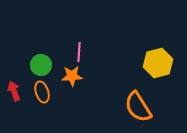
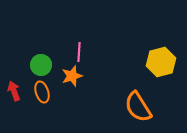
yellow hexagon: moved 3 px right, 1 px up
orange star: rotated 15 degrees counterclockwise
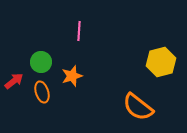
pink line: moved 21 px up
green circle: moved 3 px up
red arrow: moved 10 px up; rotated 72 degrees clockwise
orange semicircle: rotated 20 degrees counterclockwise
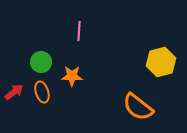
orange star: rotated 20 degrees clockwise
red arrow: moved 11 px down
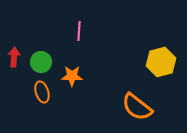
red arrow: moved 35 px up; rotated 48 degrees counterclockwise
orange semicircle: moved 1 px left
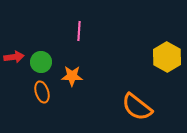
red arrow: rotated 78 degrees clockwise
yellow hexagon: moved 6 px right, 5 px up; rotated 16 degrees counterclockwise
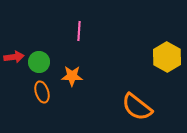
green circle: moved 2 px left
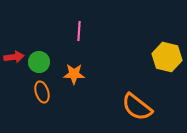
yellow hexagon: rotated 16 degrees counterclockwise
orange star: moved 2 px right, 2 px up
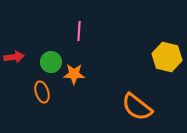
green circle: moved 12 px right
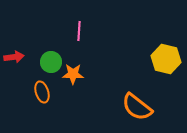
yellow hexagon: moved 1 px left, 2 px down
orange star: moved 1 px left
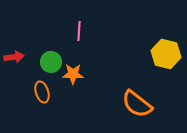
yellow hexagon: moved 5 px up
orange semicircle: moved 3 px up
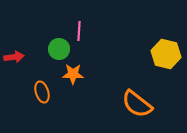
green circle: moved 8 px right, 13 px up
